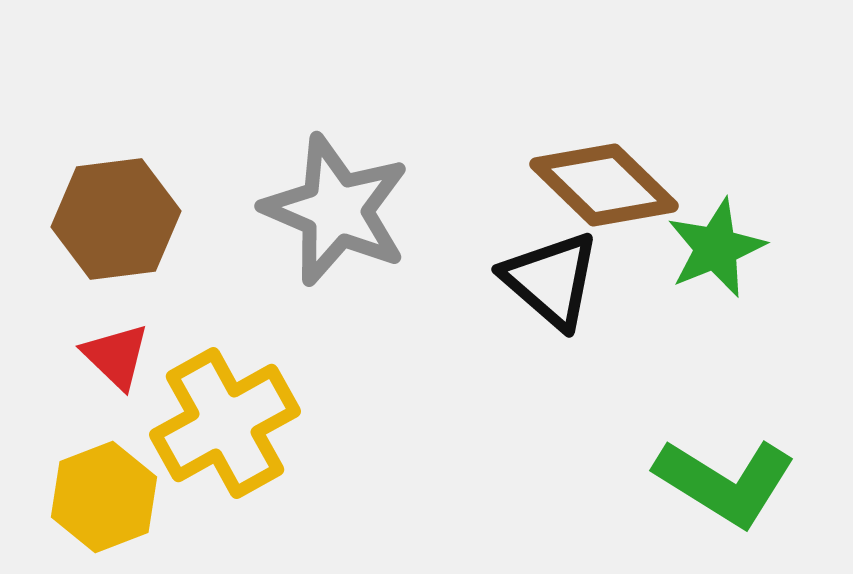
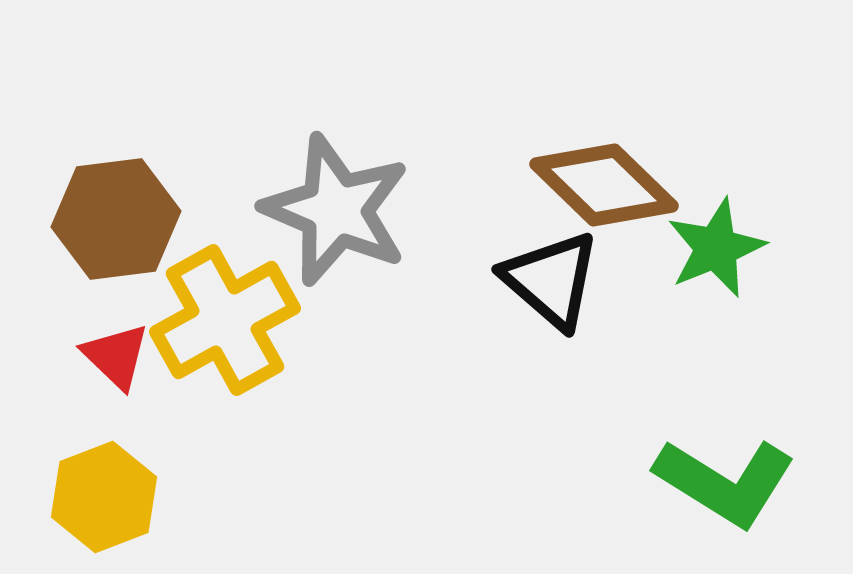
yellow cross: moved 103 px up
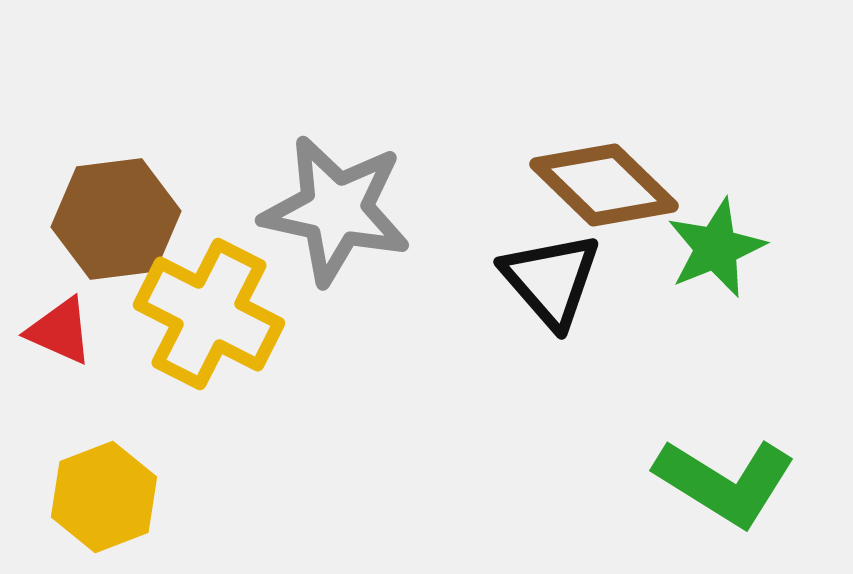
gray star: rotated 11 degrees counterclockwise
black triangle: rotated 8 degrees clockwise
yellow cross: moved 16 px left, 6 px up; rotated 34 degrees counterclockwise
red triangle: moved 56 px left, 25 px up; rotated 20 degrees counterclockwise
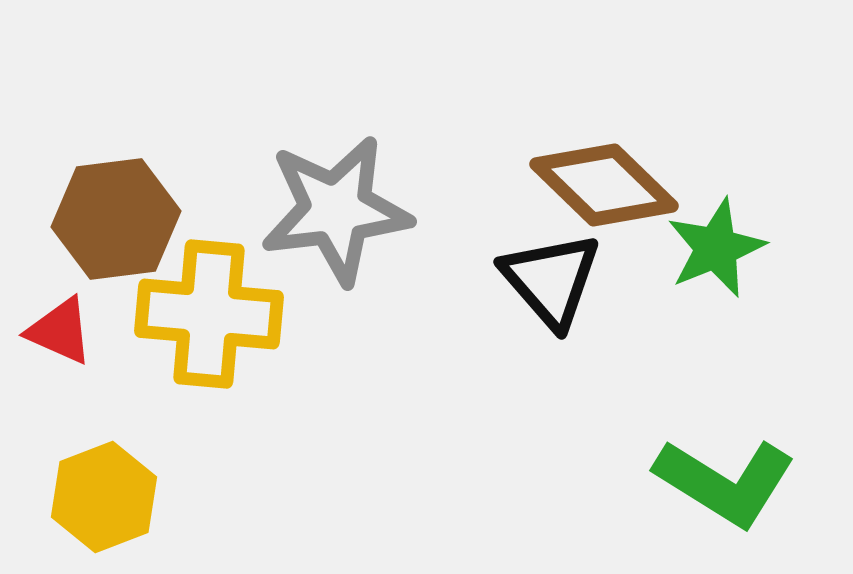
gray star: rotated 19 degrees counterclockwise
yellow cross: rotated 22 degrees counterclockwise
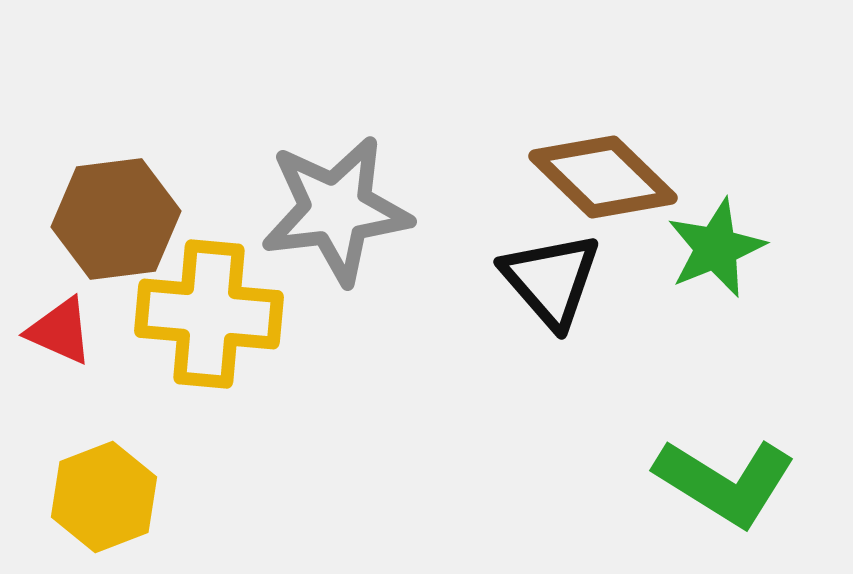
brown diamond: moved 1 px left, 8 px up
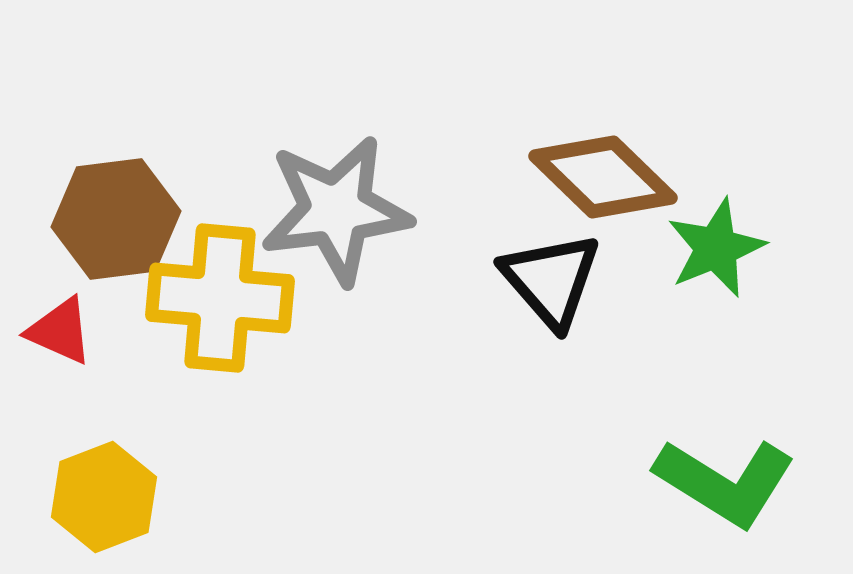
yellow cross: moved 11 px right, 16 px up
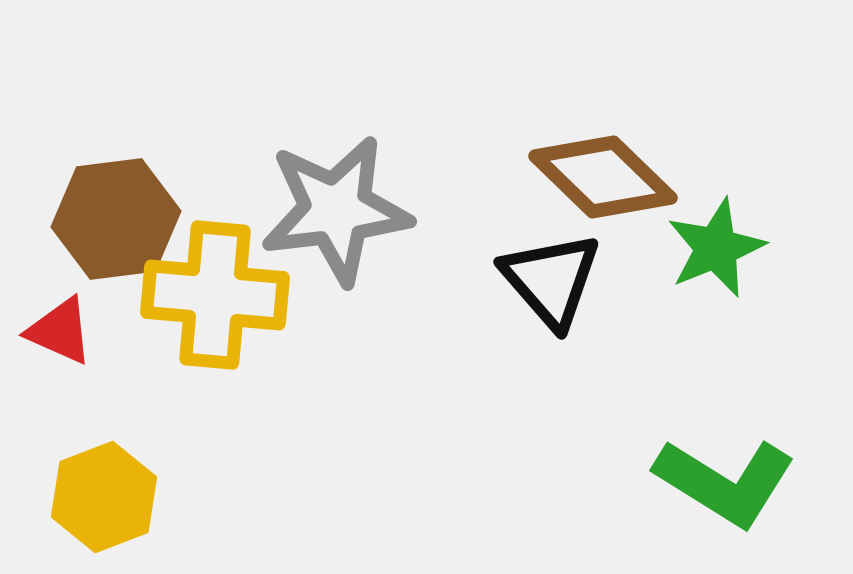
yellow cross: moved 5 px left, 3 px up
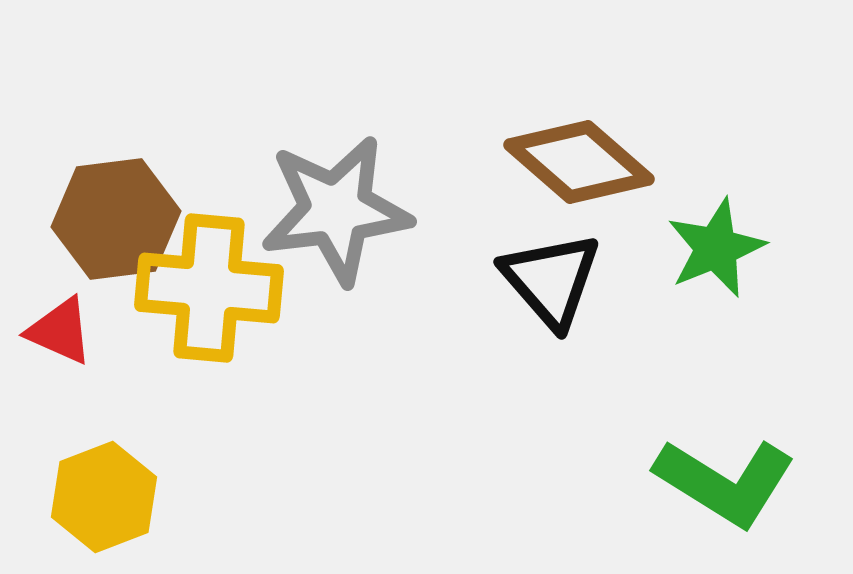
brown diamond: moved 24 px left, 15 px up; rotated 3 degrees counterclockwise
yellow cross: moved 6 px left, 7 px up
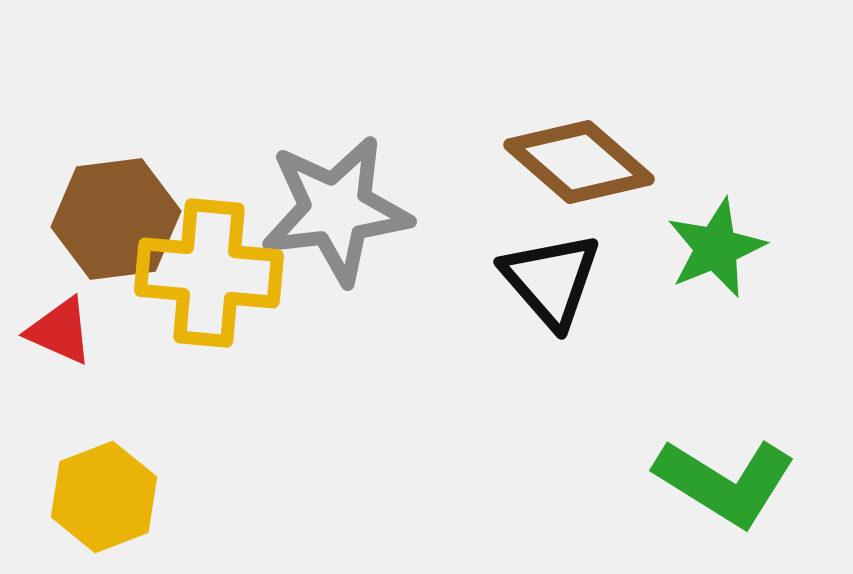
yellow cross: moved 15 px up
